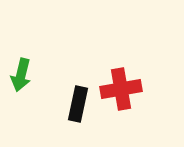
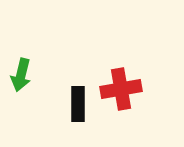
black rectangle: rotated 12 degrees counterclockwise
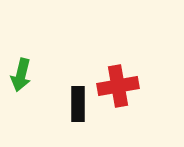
red cross: moved 3 px left, 3 px up
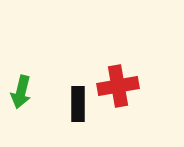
green arrow: moved 17 px down
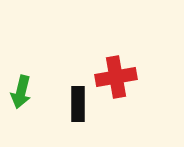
red cross: moved 2 px left, 9 px up
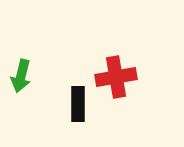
green arrow: moved 16 px up
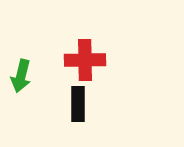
red cross: moved 31 px left, 17 px up; rotated 9 degrees clockwise
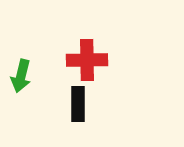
red cross: moved 2 px right
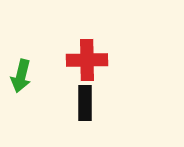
black rectangle: moved 7 px right, 1 px up
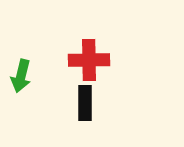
red cross: moved 2 px right
